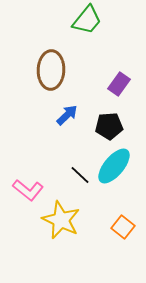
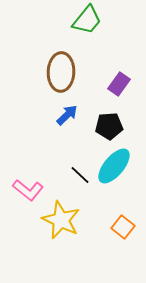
brown ellipse: moved 10 px right, 2 px down
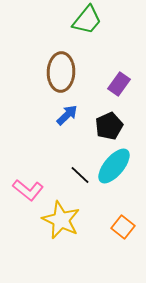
black pentagon: rotated 20 degrees counterclockwise
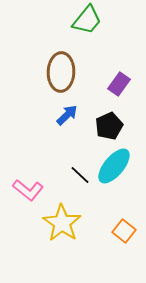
yellow star: moved 1 px right, 3 px down; rotated 9 degrees clockwise
orange square: moved 1 px right, 4 px down
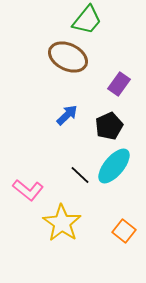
brown ellipse: moved 7 px right, 15 px up; rotated 66 degrees counterclockwise
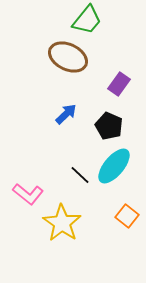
blue arrow: moved 1 px left, 1 px up
black pentagon: rotated 24 degrees counterclockwise
pink L-shape: moved 4 px down
orange square: moved 3 px right, 15 px up
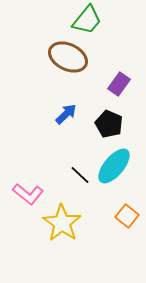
black pentagon: moved 2 px up
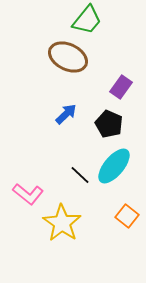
purple rectangle: moved 2 px right, 3 px down
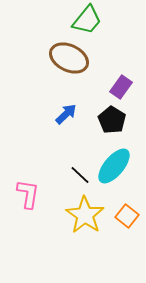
brown ellipse: moved 1 px right, 1 px down
black pentagon: moved 3 px right, 4 px up; rotated 8 degrees clockwise
pink L-shape: rotated 120 degrees counterclockwise
yellow star: moved 23 px right, 8 px up
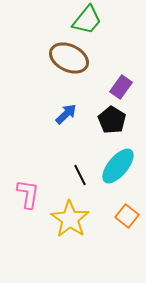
cyan ellipse: moved 4 px right
black line: rotated 20 degrees clockwise
yellow star: moved 15 px left, 4 px down
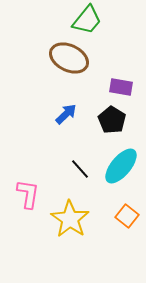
purple rectangle: rotated 65 degrees clockwise
cyan ellipse: moved 3 px right
black line: moved 6 px up; rotated 15 degrees counterclockwise
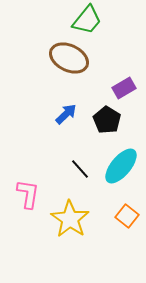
purple rectangle: moved 3 px right, 1 px down; rotated 40 degrees counterclockwise
black pentagon: moved 5 px left
